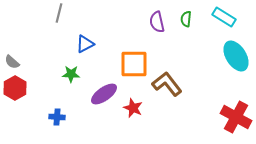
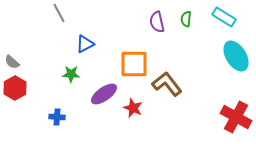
gray line: rotated 42 degrees counterclockwise
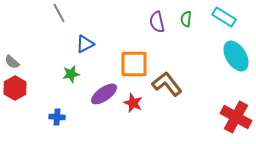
green star: rotated 12 degrees counterclockwise
red star: moved 5 px up
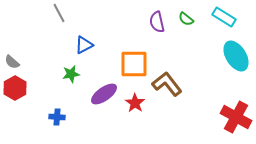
green semicircle: rotated 56 degrees counterclockwise
blue triangle: moved 1 px left, 1 px down
red star: moved 2 px right; rotated 12 degrees clockwise
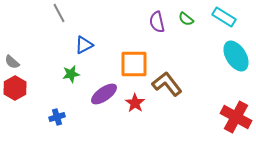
blue cross: rotated 21 degrees counterclockwise
